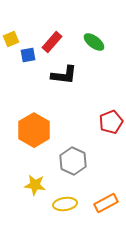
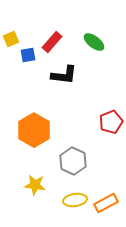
yellow ellipse: moved 10 px right, 4 px up
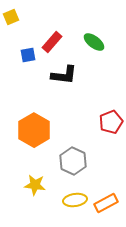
yellow square: moved 22 px up
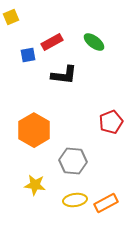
red rectangle: rotated 20 degrees clockwise
gray hexagon: rotated 20 degrees counterclockwise
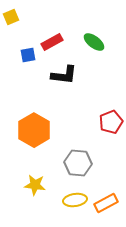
gray hexagon: moved 5 px right, 2 px down
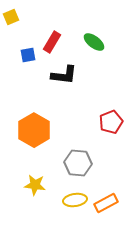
red rectangle: rotated 30 degrees counterclockwise
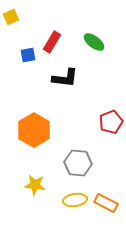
black L-shape: moved 1 px right, 3 px down
orange rectangle: rotated 55 degrees clockwise
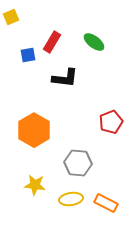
yellow ellipse: moved 4 px left, 1 px up
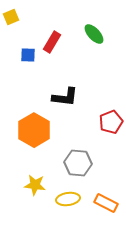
green ellipse: moved 8 px up; rotated 10 degrees clockwise
blue square: rotated 14 degrees clockwise
black L-shape: moved 19 px down
yellow ellipse: moved 3 px left
